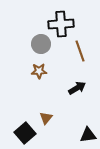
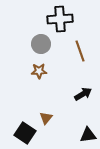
black cross: moved 1 px left, 5 px up
black arrow: moved 6 px right, 6 px down
black square: rotated 15 degrees counterclockwise
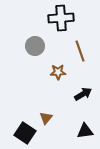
black cross: moved 1 px right, 1 px up
gray circle: moved 6 px left, 2 px down
brown star: moved 19 px right, 1 px down
black triangle: moved 3 px left, 4 px up
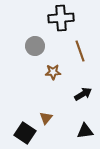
brown star: moved 5 px left
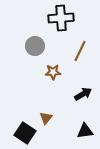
brown line: rotated 45 degrees clockwise
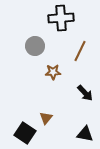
black arrow: moved 2 px right, 1 px up; rotated 78 degrees clockwise
black triangle: moved 3 px down; rotated 18 degrees clockwise
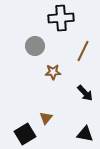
brown line: moved 3 px right
black square: moved 1 px down; rotated 25 degrees clockwise
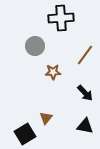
brown line: moved 2 px right, 4 px down; rotated 10 degrees clockwise
black triangle: moved 8 px up
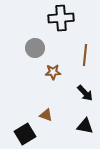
gray circle: moved 2 px down
brown line: rotated 30 degrees counterclockwise
brown triangle: moved 3 px up; rotated 48 degrees counterclockwise
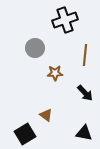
black cross: moved 4 px right, 2 px down; rotated 15 degrees counterclockwise
brown star: moved 2 px right, 1 px down
brown triangle: rotated 16 degrees clockwise
black triangle: moved 1 px left, 7 px down
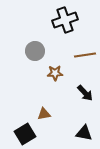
gray circle: moved 3 px down
brown line: rotated 75 degrees clockwise
brown triangle: moved 2 px left, 1 px up; rotated 48 degrees counterclockwise
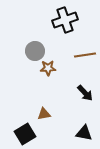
brown star: moved 7 px left, 5 px up
